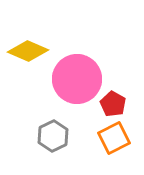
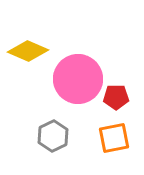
pink circle: moved 1 px right
red pentagon: moved 3 px right, 7 px up; rotated 30 degrees counterclockwise
orange square: rotated 16 degrees clockwise
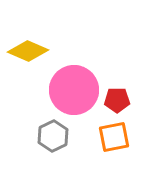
pink circle: moved 4 px left, 11 px down
red pentagon: moved 1 px right, 3 px down
orange square: moved 1 px up
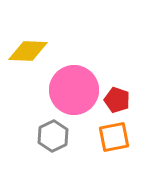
yellow diamond: rotated 21 degrees counterclockwise
red pentagon: rotated 20 degrees clockwise
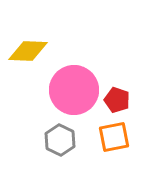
gray hexagon: moved 7 px right, 4 px down; rotated 8 degrees counterclockwise
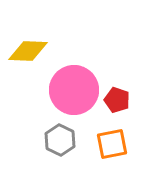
orange square: moved 2 px left, 7 px down
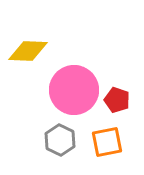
orange square: moved 5 px left, 2 px up
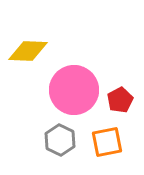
red pentagon: moved 3 px right; rotated 25 degrees clockwise
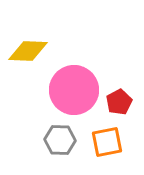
red pentagon: moved 1 px left, 2 px down
gray hexagon: rotated 24 degrees counterclockwise
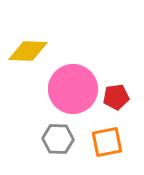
pink circle: moved 1 px left, 1 px up
red pentagon: moved 3 px left, 5 px up; rotated 20 degrees clockwise
gray hexagon: moved 2 px left, 1 px up
